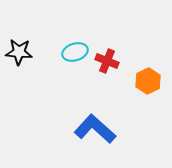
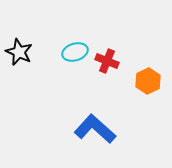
black star: rotated 20 degrees clockwise
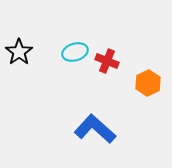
black star: rotated 12 degrees clockwise
orange hexagon: moved 2 px down
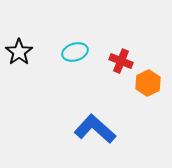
red cross: moved 14 px right
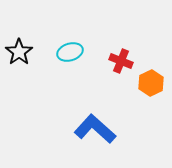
cyan ellipse: moved 5 px left
orange hexagon: moved 3 px right
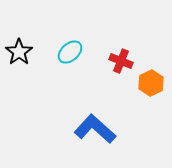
cyan ellipse: rotated 25 degrees counterclockwise
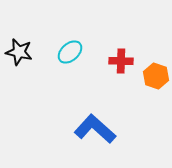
black star: rotated 24 degrees counterclockwise
red cross: rotated 20 degrees counterclockwise
orange hexagon: moved 5 px right, 7 px up; rotated 15 degrees counterclockwise
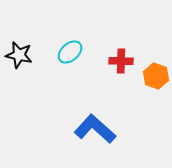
black star: moved 3 px down
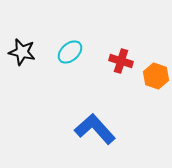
black star: moved 3 px right, 3 px up
red cross: rotated 15 degrees clockwise
blue L-shape: rotated 6 degrees clockwise
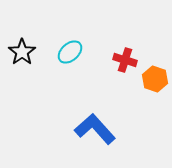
black star: rotated 24 degrees clockwise
red cross: moved 4 px right, 1 px up
orange hexagon: moved 1 px left, 3 px down
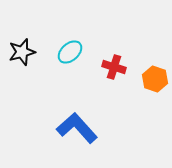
black star: rotated 20 degrees clockwise
red cross: moved 11 px left, 7 px down
blue L-shape: moved 18 px left, 1 px up
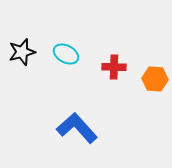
cyan ellipse: moved 4 px left, 2 px down; rotated 70 degrees clockwise
red cross: rotated 15 degrees counterclockwise
orange hexagon: rotated 15 degrees counterclockwise
